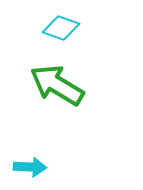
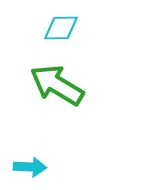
cyan diamond: rotated 21 degrees counterclockwise
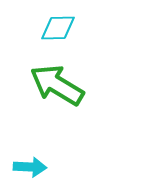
cyan diamond: moved 3 px left
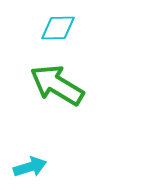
cyan arrow: rotated 20 degrees counterclockwise
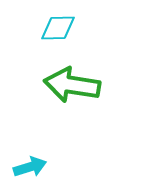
green arrow: moved 15 px right; rotated 22 degrees counterclockwise
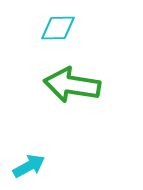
cyan arrow: moved 1 px left, 1 px up; rotated 12 degrees counterclockwise
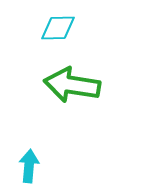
cyan arrow: rotated 56 degrees counterclockwise
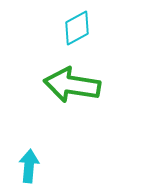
cyan diamond: moved 19 px right; rotated 27 degrees counterclockwise
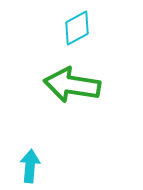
cyan arrow: moved 1 px right
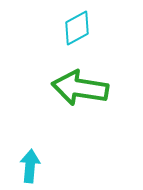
green arrow: moved 8 px right, 3 px down
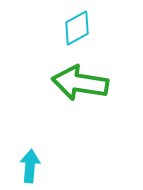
green arrow: moved 5 px up
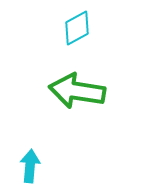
green arrow: moved 3 px left, 8 px down
